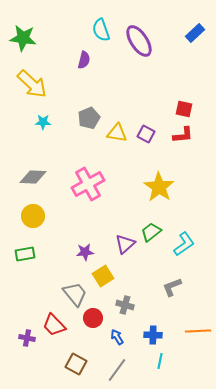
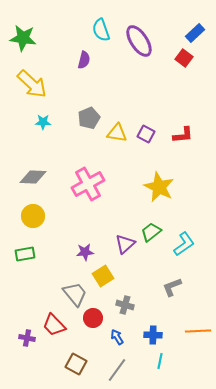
red square: moved 51 px up; rotated 24 degrees clockwise
yellow star: rotated 8 degrees counterclockwise
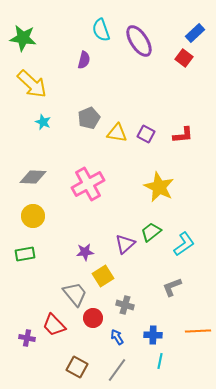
cyan star: rotated 21 degrees clockwise
brown square: moved 1 px right, 3 px down
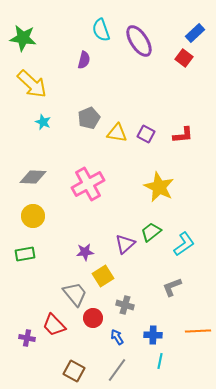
brown square: moved 3 px left, 4 px down
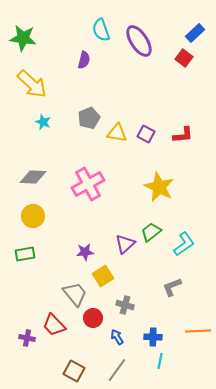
blue cross: moved 2 px down
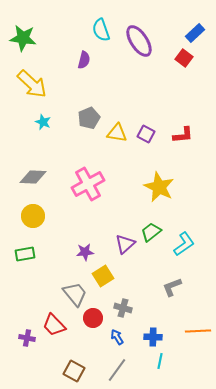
gray cross: moved 2 px left, 3 px down
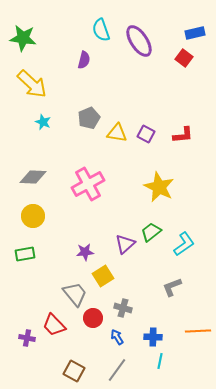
blue rectangle: rotated 30 degrees clockwise
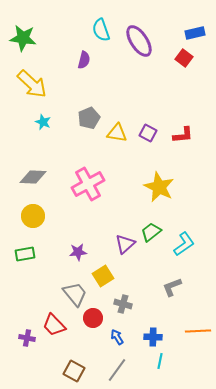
purple square: moved 2 px right, 1 px up
purple star: moved 7 px left
gray cross: moved 4 px up
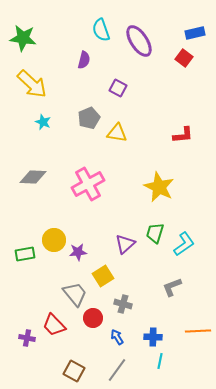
purple square: moved 30 px left, 45 px up
yellow circle: moved 21 px right, 24 px down
green trapezoid: moved 4 px right, 1 px down; rotated 35 degrees counterclockwise
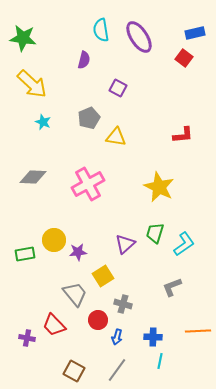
cyan semicircle: rotated 10 degrees clockwise
purple ellipse: moved 4 px up
yellow triangle: moved 1 px left, 4 px down
red circle: moved 5 px right, 2 px down
blue arrow: rotated 133 degrees counterclockwise
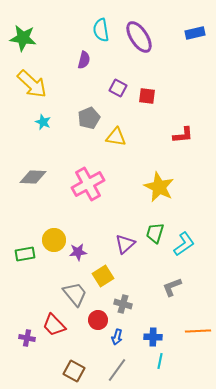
red square: moved 37 px left, 38 px down; rotated 30 degrees counterclockwise
